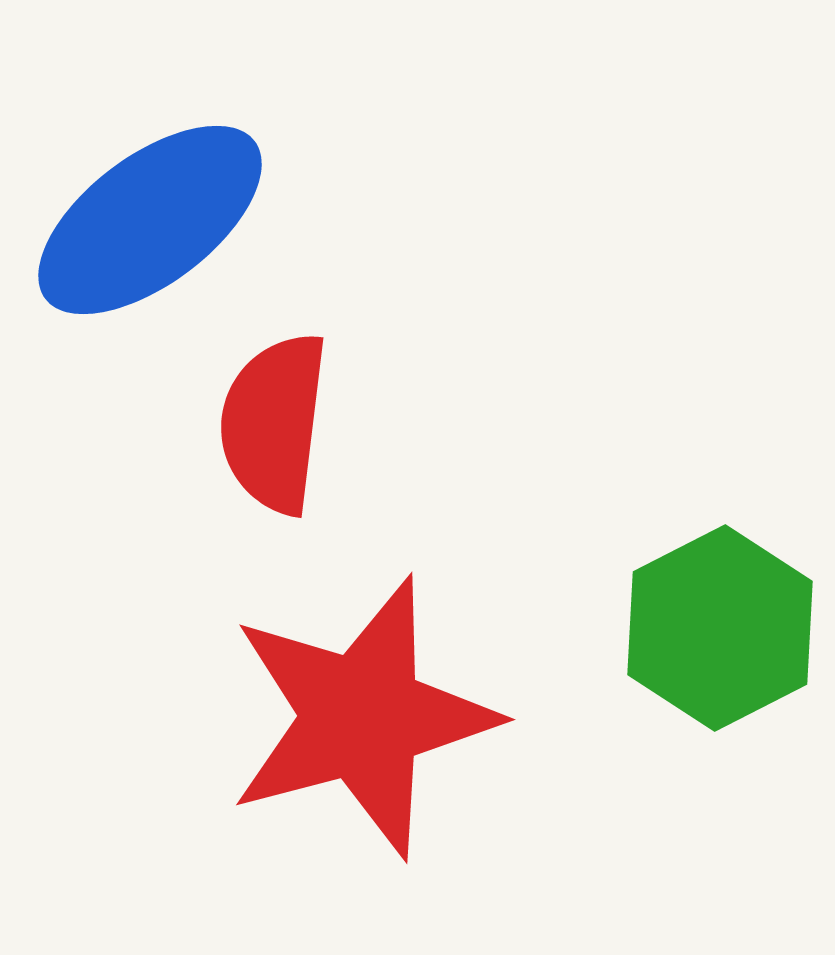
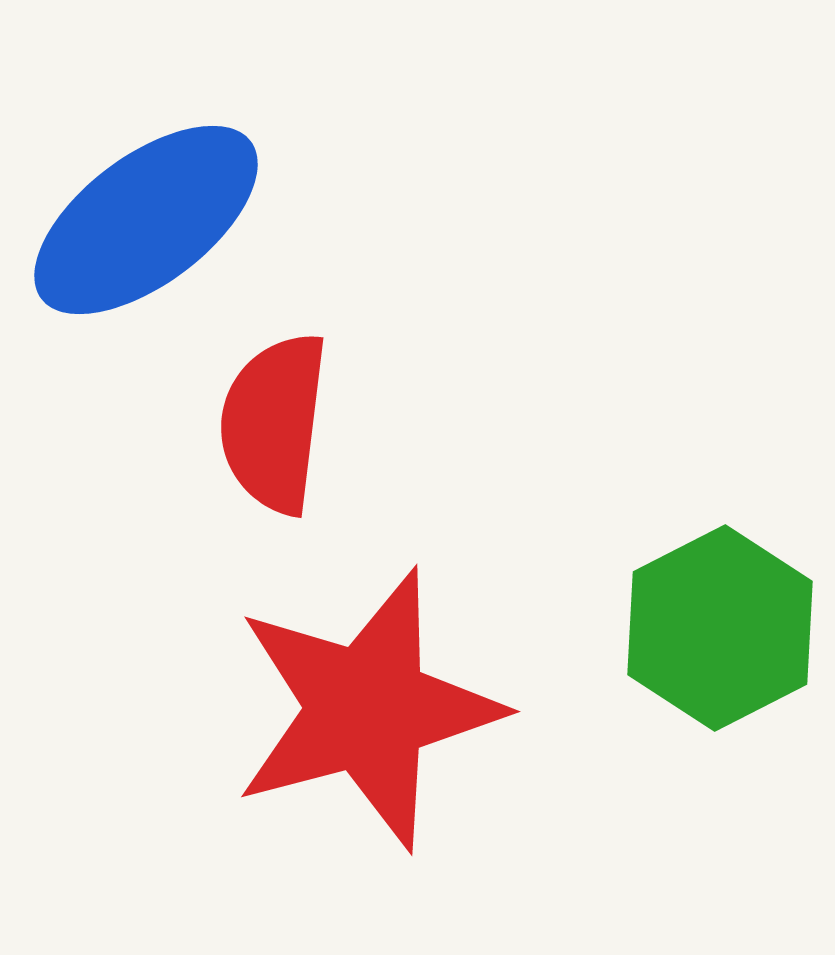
blue ellipse: moved 4 px left
red star: moved 5 px right, 8 px up
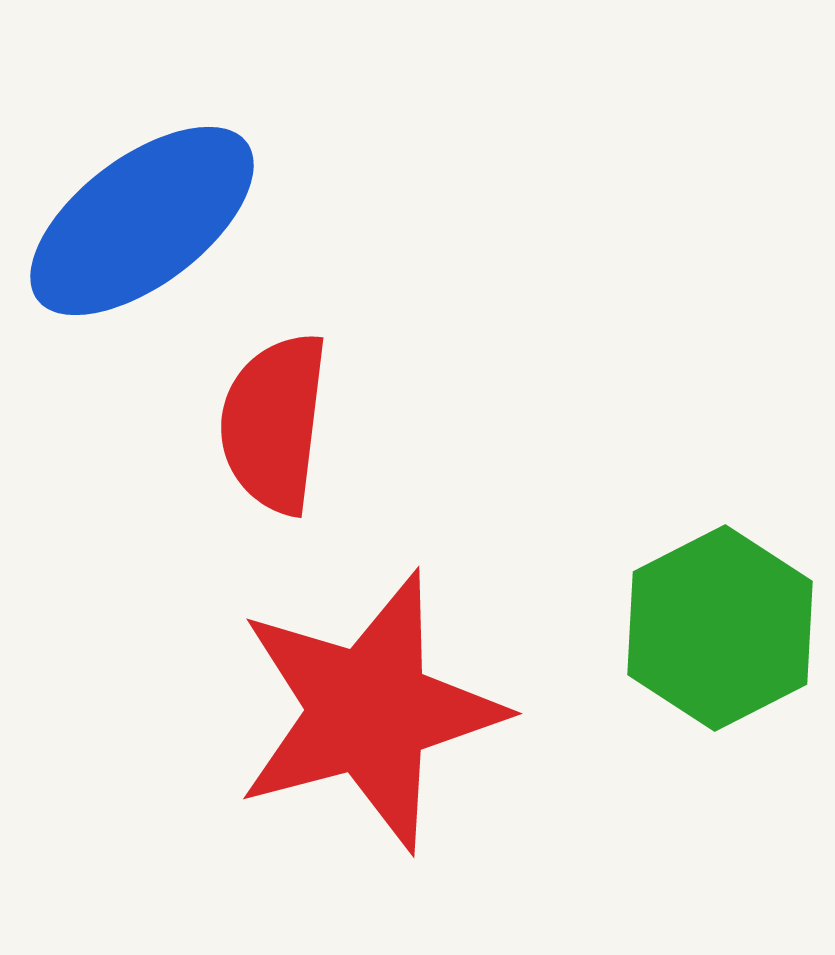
blue ellipse: moved 4 px left, 1 px down
red star: moved 2 px right, 2 px down
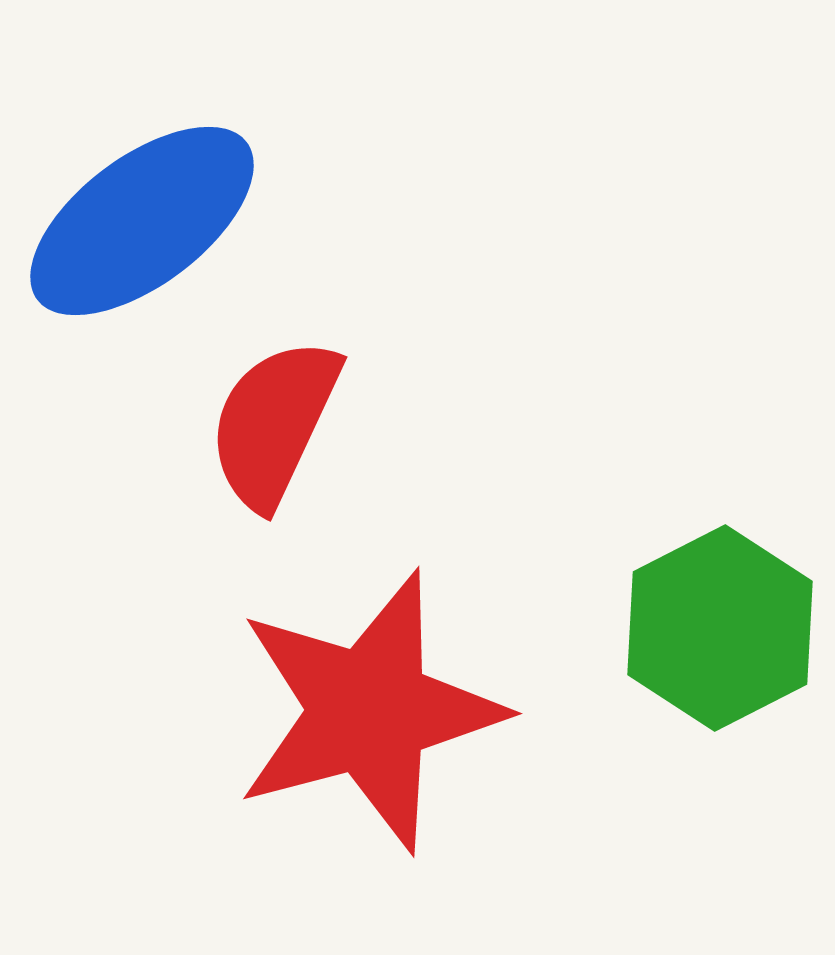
red semicircle: rotated 18 degrees clockwise
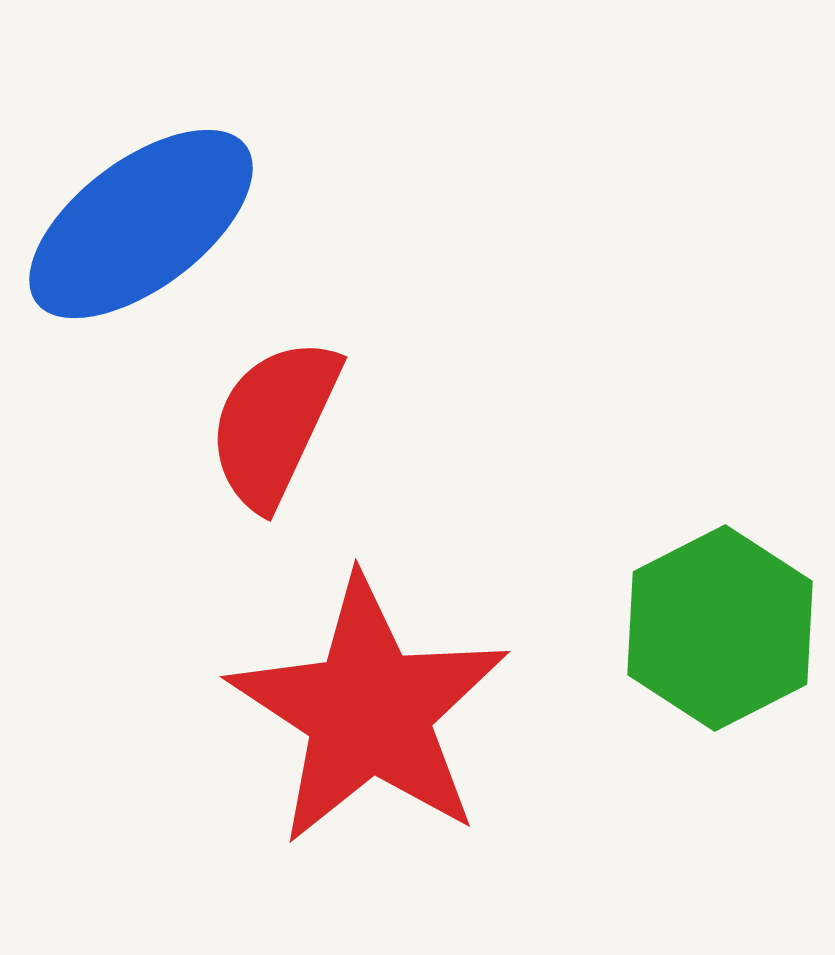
blue ellipse: moved 1 px left, 3 px down
red star: rotated 24 degrees counterclockwise
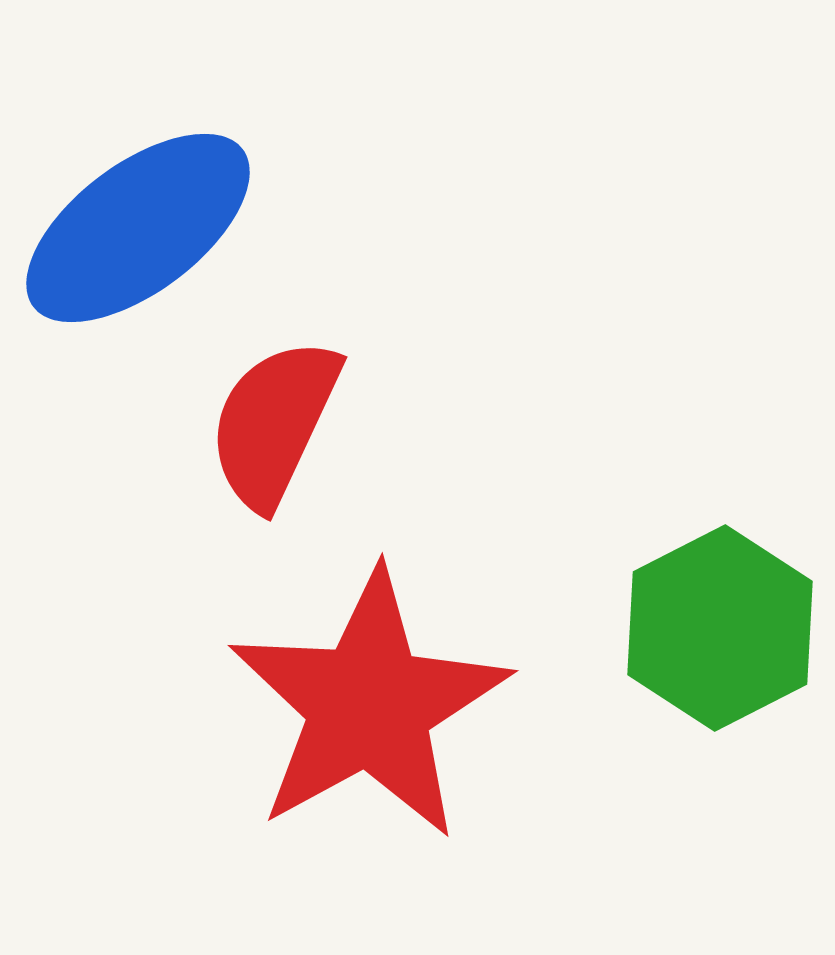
blue ellipse: moved 3 px left, 4 px down
red star: moved 6 px up; rotated 10 degrees clockwise
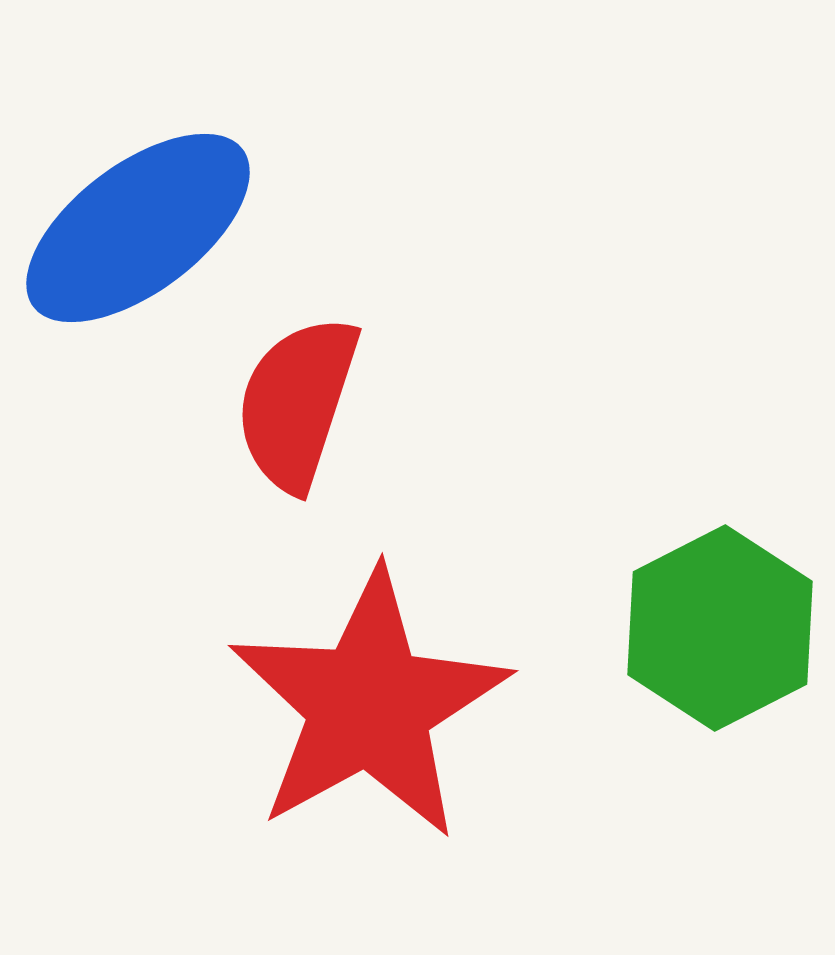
red semicircle: moved 23 px right, 20 px up; rotated 7 degrees counterclockwise
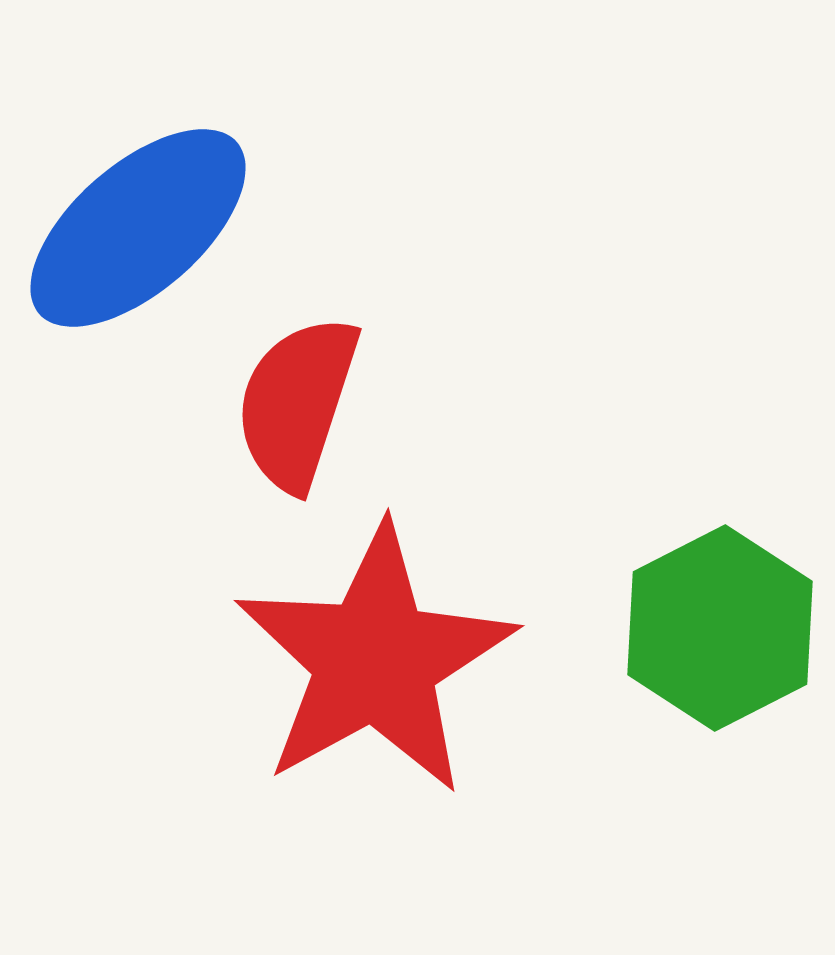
blue ellipse: rotated 4 degrees counterclockwise
red star: moved 6 px right, 45 px up
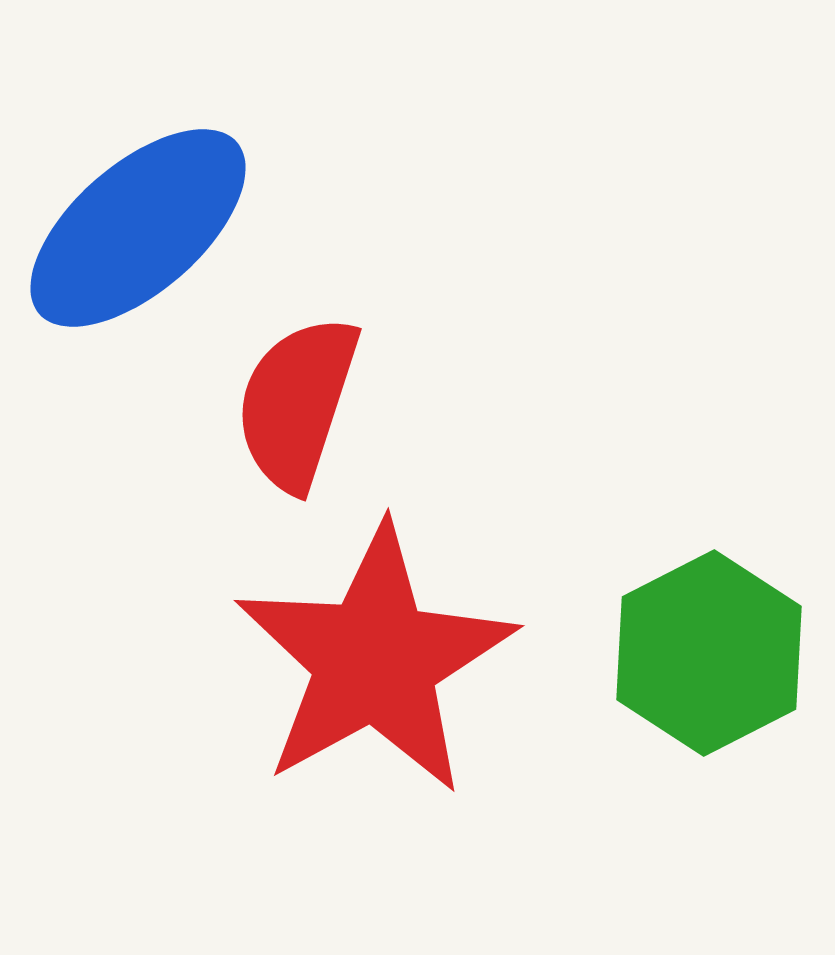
green hexagon: moved 11 px left, 25 px down
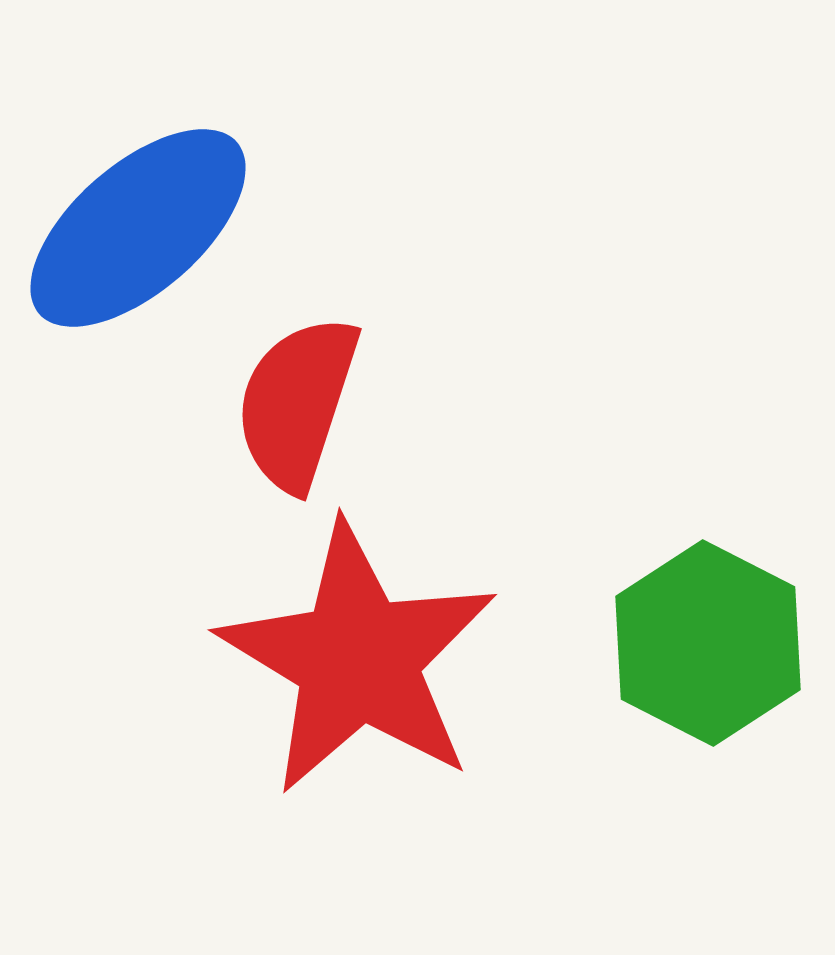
green hexagon: moved 1 px left, 10 px up; rotated 6 degrees counterclockwise
red star: moved 17 px left, 1 px up; rotated 12 degrees counterclockwise
